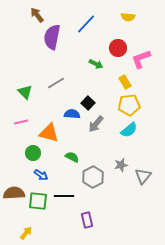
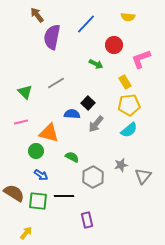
red circle: moved 4 px left, 3 px up
green circle: moved 3 px right, 2 px up
brown semicircle: rotated 35 degrees clockwise
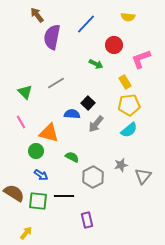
pink line: rotated 72 degrees clockwise
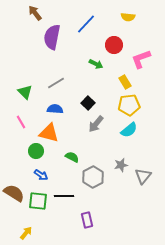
brown arrow: moved 2 px left, 2 px up
blue semicircle: moved 17 px left, 5 px up
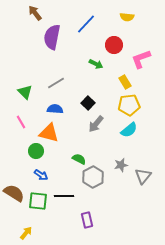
yellow semicircle: moved 1 px left
green semicircle: moved 7 px right, 2 px down
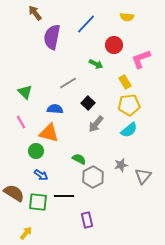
gray line: moved 12 px right
green square: moved 1 px down
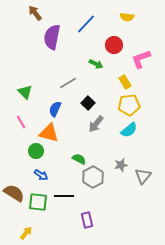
blue semicircle: rotated 70 degrees counterclockwise
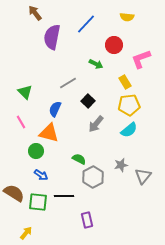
black square: moved 2 px up
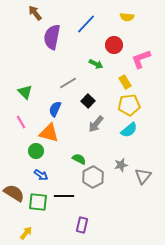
purple rectangle: moved 5 px left, 5 px down; rotated 28 degrees clockwise
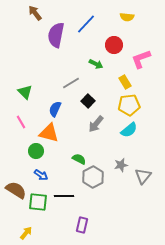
purple semicircle: moved 4 px right, 2 px up
gray line: moved 3 px right
brown semicircle: moved 2 px right, 3 px up
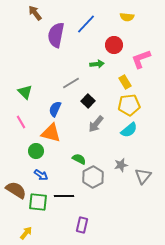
green arrow: moved 1 px right; rotated 32 degrees counterclockwise
orange triangle: moved 2 px right
